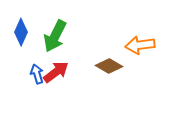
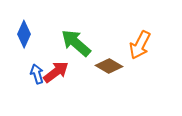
blue diamond: moved 3 px right, 2 px down
green arrow: moved 21 px right, 7 px down; rotated 104 degrees clockwise
orange arrow: rotated 56 degrees counterclockwise
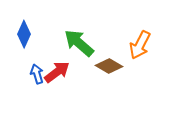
green arrow: moved 3 px right
red arrow: moved 1 px right
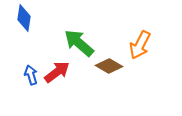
blue diamond: moved 16 px up; rotated 16 degrees counterclockwise
blue arrow: moved 6 px left, 1 px down
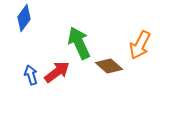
blue diamond: rotated 28 degrees clockwise
green arrow: rotated 24 degrees clockwise
brown diamond: rotated 12 degrees clockwise
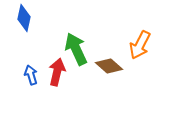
blue diamond: rotated 24 degrees counterclockwise
green arrow: moved 3 px left, 6 px down
red arrow: rotated 40 degrees counterclockwise
